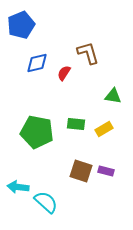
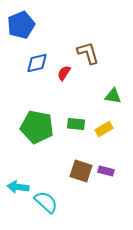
green pentagon: moved 5 px up
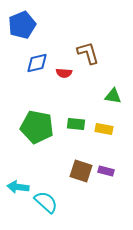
blue pentagon: moved 1 px right
red semicircle: rotated 119 degrees counterclockwise
yellow rectangle: rotated 42 degrees clockwise
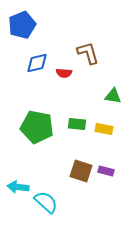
green rectangle: moved 1 px right
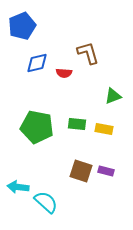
blue pentagon: moved 1 px down
green triangle: rotated 30 degrees counterclockwise
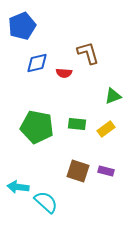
yellow rectangle: moved 2 px right; rotated 48 degrees counterclockwise
brown square: moved 3 px left
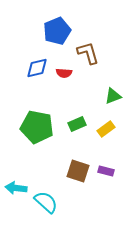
blue pentagon: moved 35 px right, 5 px down
blue diamond: moved 5 px down
green rectangle: rotated 30 degrees counterclockwise
cyan arrow: moved 2 px left, 1 px down
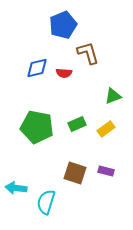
blue pentagon: moved 6 px right, 6 px up
brown square: moved 3 px left, 2 px down
cyan semicircle: rotated 115 degrees counterclockwise
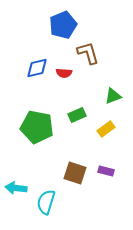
green rectangle: moved 9 px up
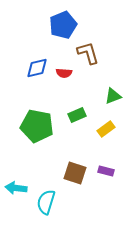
green pentagon: moved 1 px up
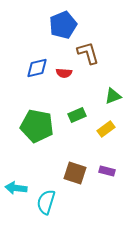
purple rectangle: moved 1 px right
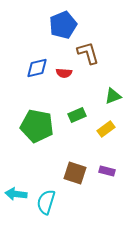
cyan arrow: moved 6 px down
